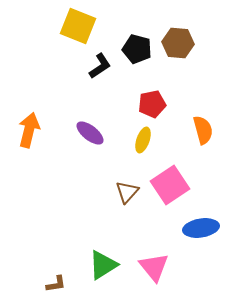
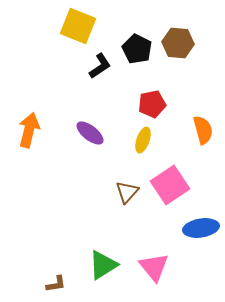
black pentagon: rotated 12 degrees clockwise
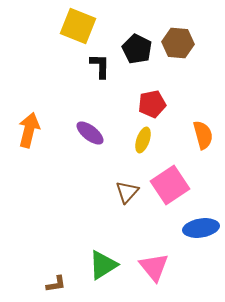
black L-shape: rotated 56 degrees counterclockwise
orange semicircle: moved 5 px down
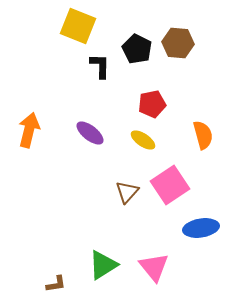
yellow ellipse: rotated 75 degrees counterclockwise
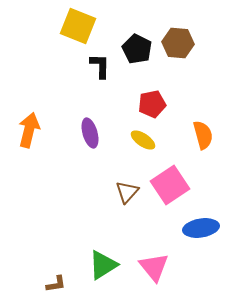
purple ellipse: rotated 36 degrees clockwise
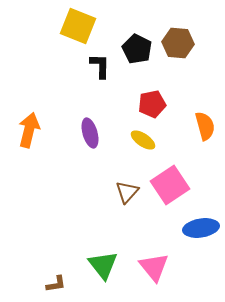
orange semicircle: moved 2 px right, 9 px up
green triangle: rotated 36 degrees counterclockwise
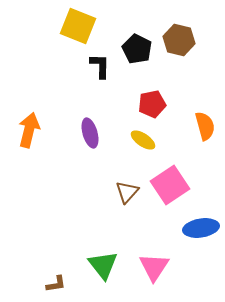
brown hexagon: moved 1 px right, 3 px up; rotated 8 degrees clockwise
pink triangle: rotated 12 degrees clockwise
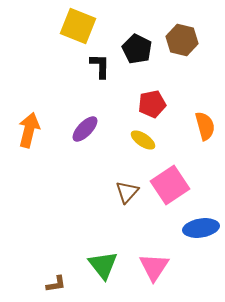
brown hexagon: moved 3 px right
purple ellipse: moved 5 px left, 4 px up; rotated 60 degrees clockwise
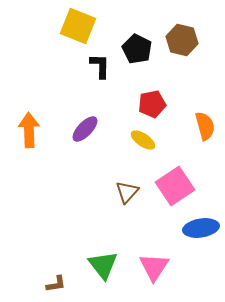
orange arrow: rotated 16 degrees counterclockwise
pink square: moved 5 px right, 1 px down
